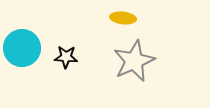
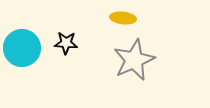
black star: moved 14 px up
gray star: moved 1 px up
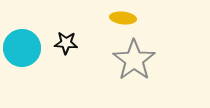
gray star: rotated 12 degrees counterclockwise
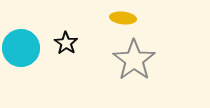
black star: rotated 30 degrees clockwise
cyan circle: moved 1 px left
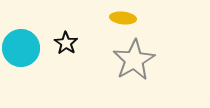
gray star: rotated 6 degrees clockwise
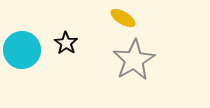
yellow ellipse: rotated 25 degrees clockwise
cyan circle: moved 1 px right, 2 px down
